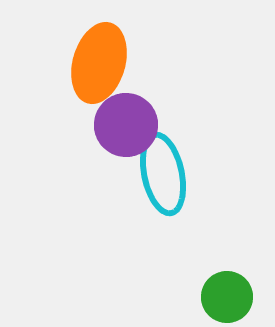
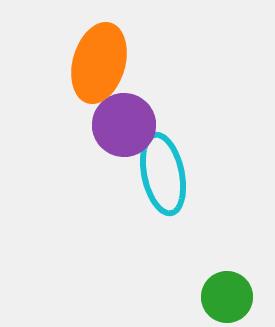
purple circle: moved 2 px left
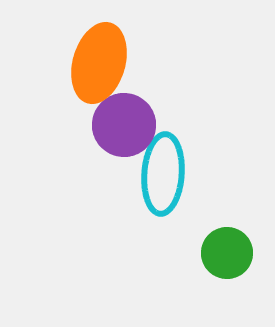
cyan ellipse: rotated 16 degrees clockwise
green circle: moved 44 px up
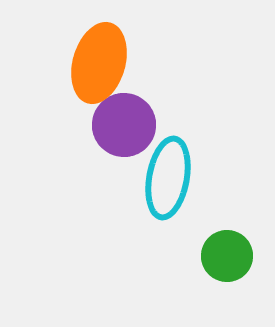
cyan ellipse: moved 5 px right, 4 px down; rotated 6 degrees clockwise
green circle: moved 3 px down
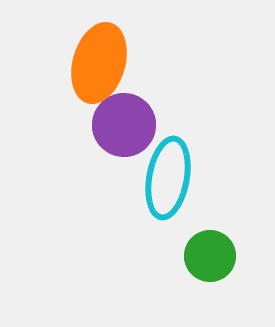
green circle: moved 17 px left
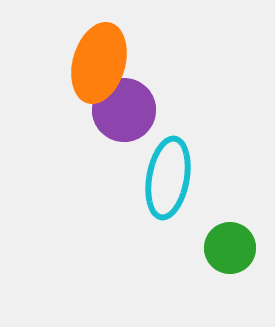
purple circle: moved 15 px up
green circle: moved 20 px right, 8 px up
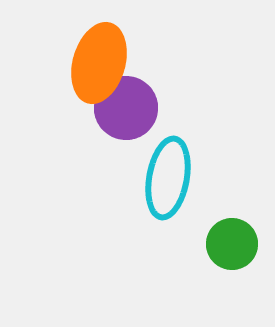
purple circle: moved 2 px right, 2 px up
green circle: moved 2 px right, 4 px up
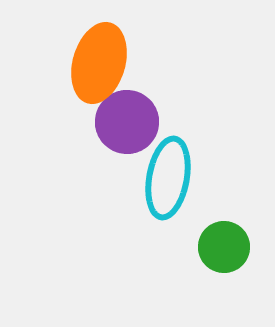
purple circle: moved 1 px right, 14 px down
green circle: moved 8 px left, 3 px down
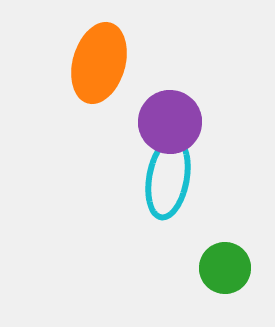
purple circle: moved 43 px right
green circle: moved 1 px right, 21 px down
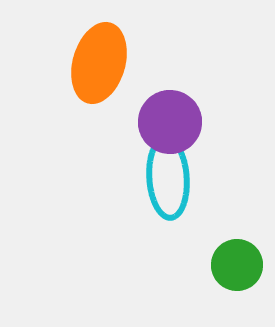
cyan ellipse: rotated 14 degrees counterclockwise
green circle: moved 12 px right, 3 px up
